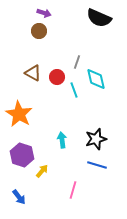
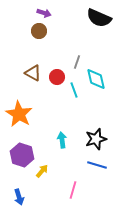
blue arrow: rotated 21 degrees clockwise
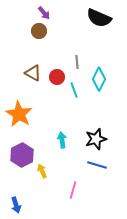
purple arrow: rotated 32 degrees clockwise
gray line: rotated 24 degrees counterclockwise
cyan diamond: moved 3 px right; rotated 40 degrees clockwise
purple hexagon: rotated 15 degrees clockwise
yellow arrow: rotated 64 degrees counterclockwise
blue arrow: moved 3 px left, 8 px down
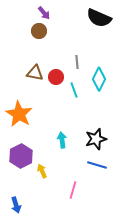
brown triangle: moved 2 px right; rotated 18 degrees counterclockwise
red circle: moved 1 px left
purple hexagon: moved 1 px left, 1 px down
